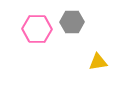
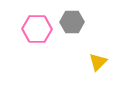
yellow triangle: rotated 36 degrees counterclockwise
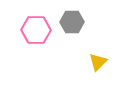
pink hexagon: moved 1 px left, 1 px down
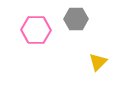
gray hexagon: moved 4 px right, 3 px up
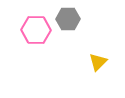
gray hexagon: moved 8 px left
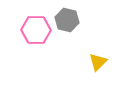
gray hexagon: moved 1 px left, 1 px down; rotated 15 degrees clockwise
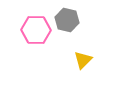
yellow triangle: moved 15 px left, 2 px up
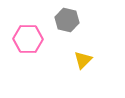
pink hexagon: moved 8 px left, 9 px down
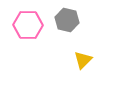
pink hexagon: moved 14 px up
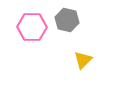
pink hexagon: moved 4 px right, 2 px down
